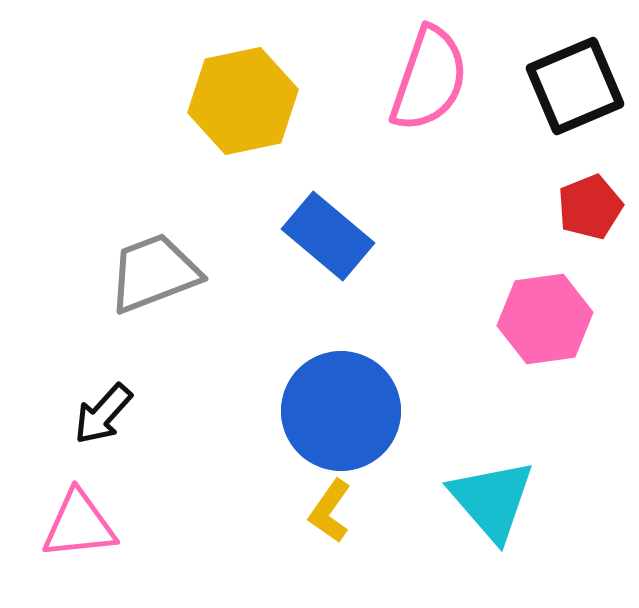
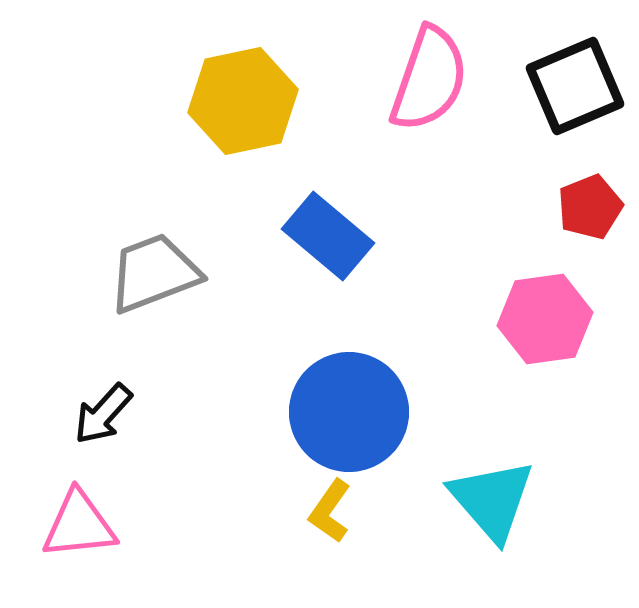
blue circle: moved 8 px right, 1 px down
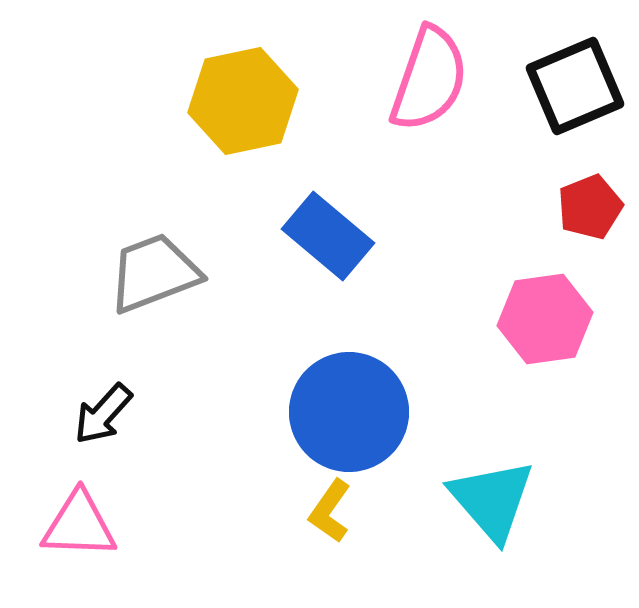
pink triangle: rotated 8 degrees clockwise
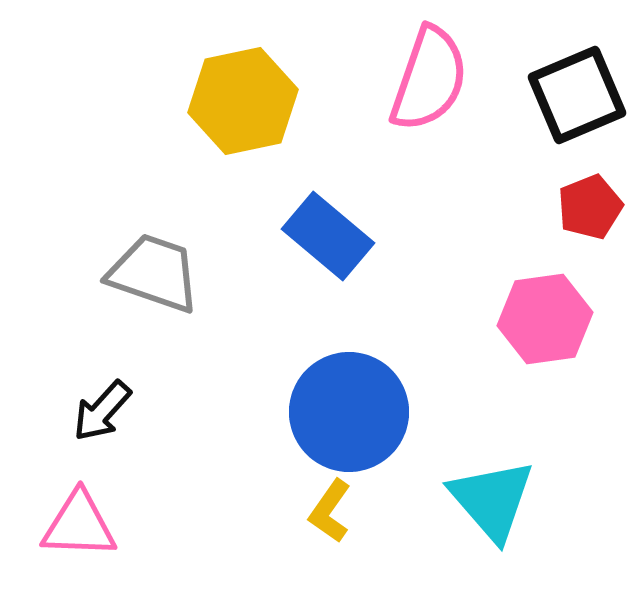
black square: moved 2 px right, 9 px down
gray trapezoid: rotated 40 degrees clockwise
black arrow: moved 1 px left, 3 px up
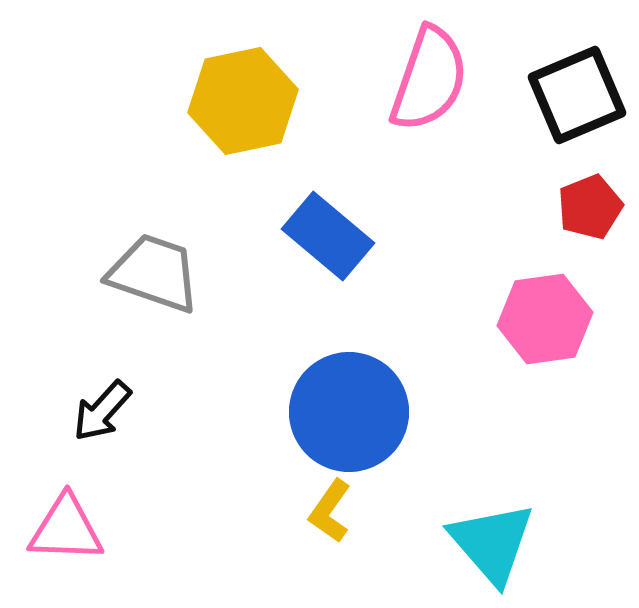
cyan triangle: moved 43 px down
pink triangle: moved 13 px left, 4 px down
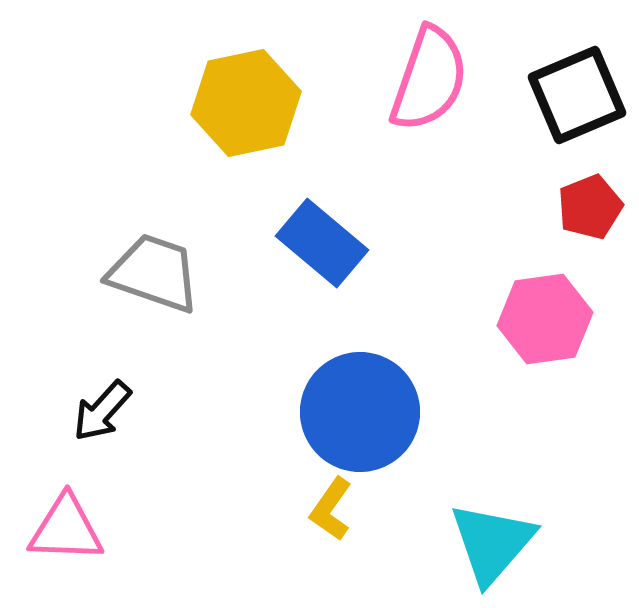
yellow hexagon: moved 3 px right, 2 px down
blue rectangle: moved 6 px left, 7 px down
blue circle: moved 11 px right
yellow L-shape: moved 1 px right, 2 px up
cyan triangle: rotated 22 degrees clockwise
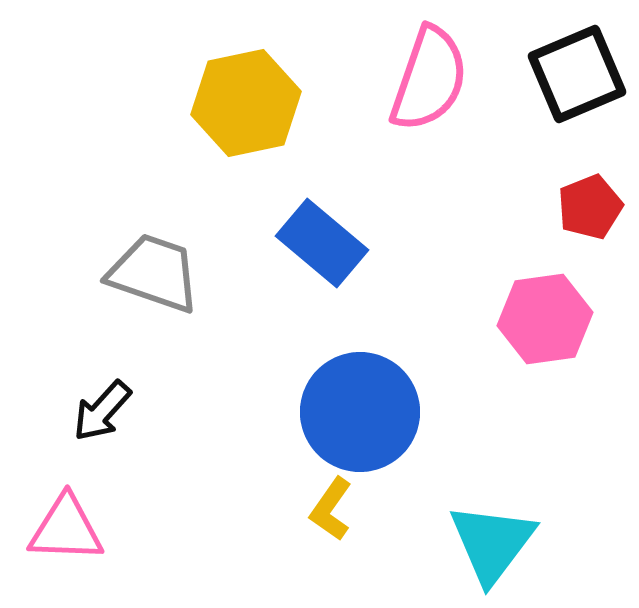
black square: moved 21 px up
cyan triangle: rotated 4 degrees counterclockwise
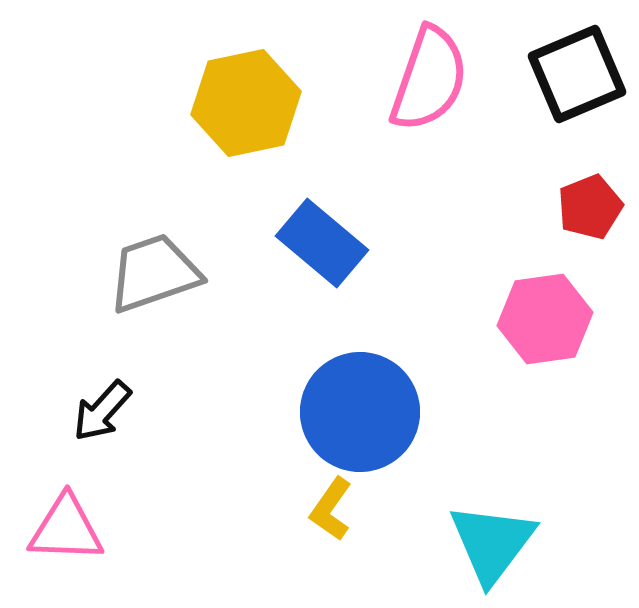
gray trapezoid: rotated 38 degrees counterclockwise
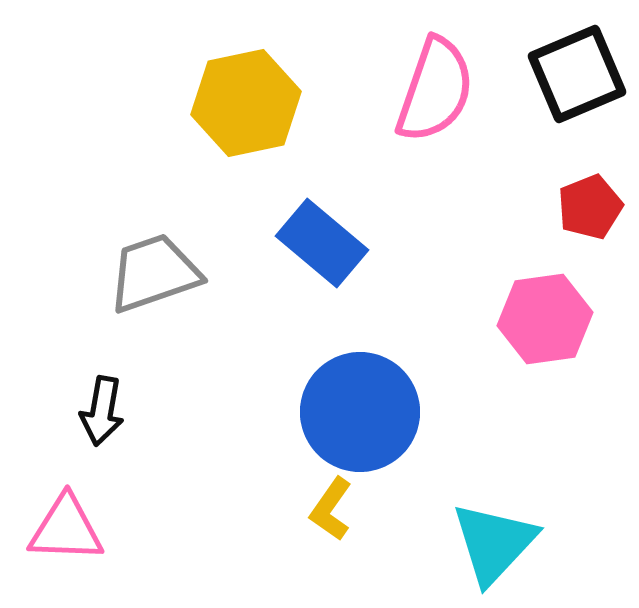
pink semicircle: moved 6 px right, 11 px down
black arrow: rotated 32 degrees counterclockwise
cyan triangle: moved 2 px right; rotated 6 degrees clockwise
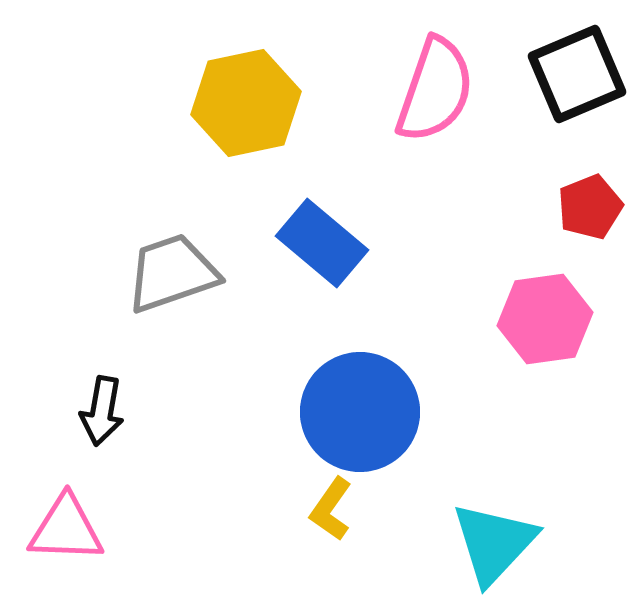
gray trapezoid: moved 18 px right
